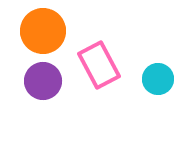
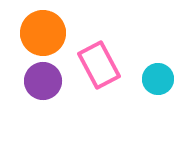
orange circle: moved 2 px down
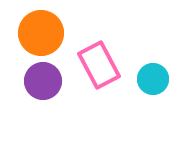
orange circle: moved 2 px left
cyan circle: moved 5 px left
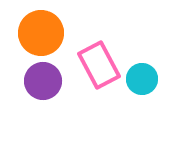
cyan circle: moved 11 px left
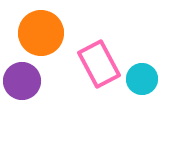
pink rectangle: moved 1 px up
purple circle: moved 21 px left
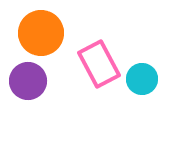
purple circle: moved 6 px right
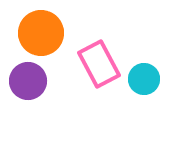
cyan circle: moved 2 px right
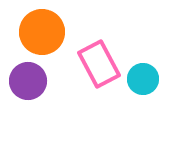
orange circle: moved 1 px right, 1 px up
cyan circle: moved 1 px left
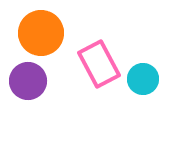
orange circle: moved 1 px left, 1 px down
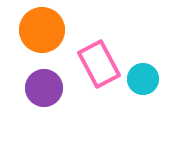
orange circle: moved 1 px right, 3 px up
purple circle: moved 16 px right, 7 px down
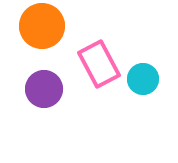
orange circle: moved 4 px up
purple circle: moved 1 px down
